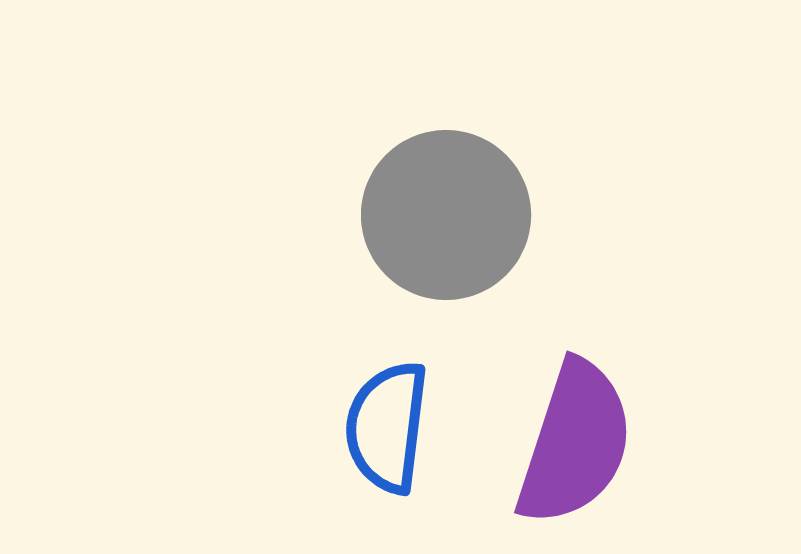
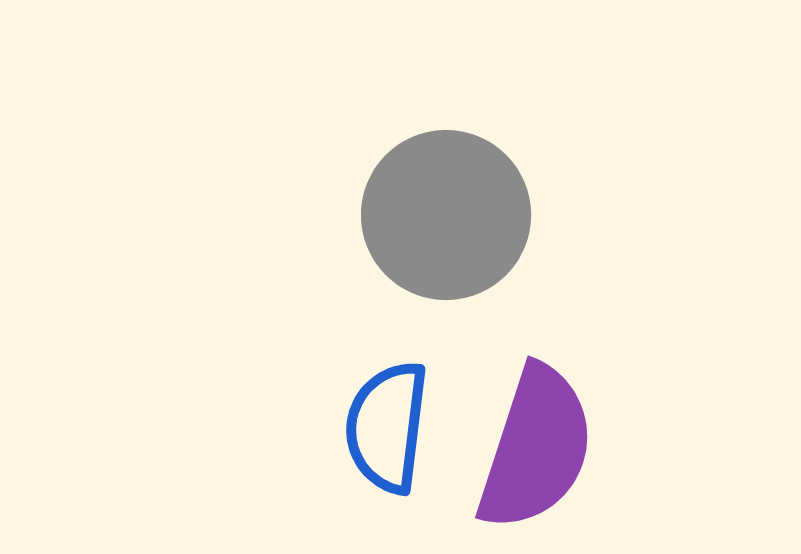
purple semicircle: moved 39 px left, 5 px down
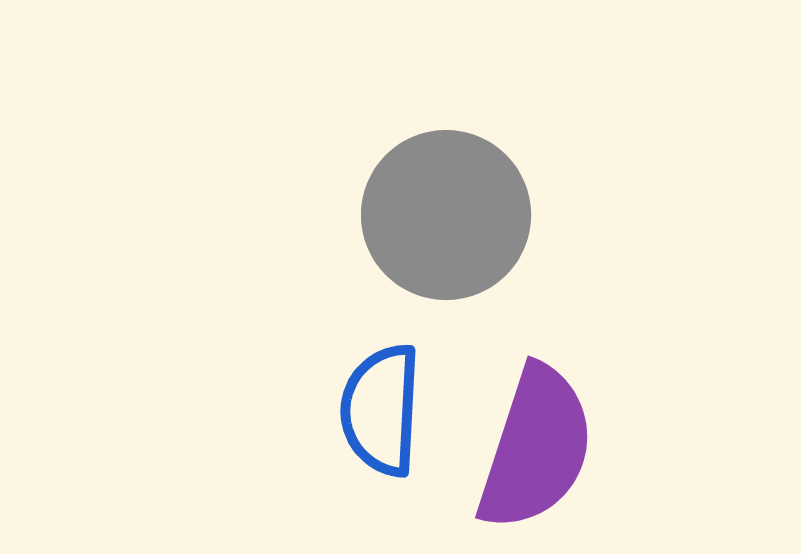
blue semicircle: moved 6 px left, 17 px up; rotated 4 degrees counterclockwise
